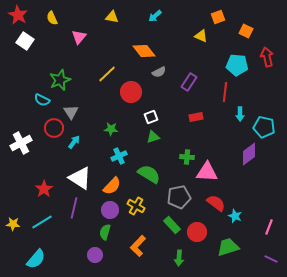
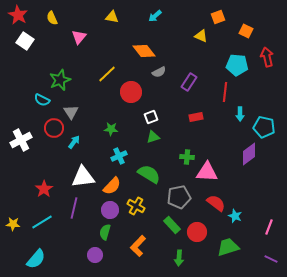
white cross at (21, 143): moved 3 px up
white triangle at (80, 178): moved 3 px right, 1 px up; rotated 40 degrees counterclockwise
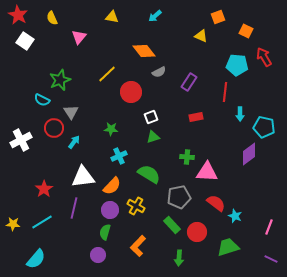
red arrow at (267, 57): moved 3 px left; rotated 18 degrees counterclockwise
purple circle at (95, 255): moved 3 px right
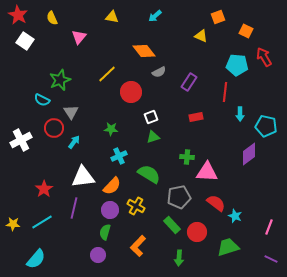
cyan pentagon at (264, 127): moved 2 px right, 1 px up
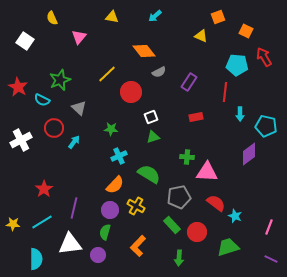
red star at (18, 15): moved 72 px down
gray triangle at (71, 112): moved 8 px right, 4 px up; rotated 14 degrees counterclockwise
white triangle at (83, 177): moved 13 px left, 67 px down
orange semicircle at (112, 186): moved 3 px right, 1 px up
cyan semicircle at (36, 259): rotated 40 degrees counterclockwise
